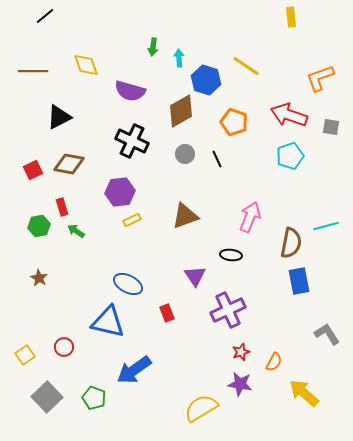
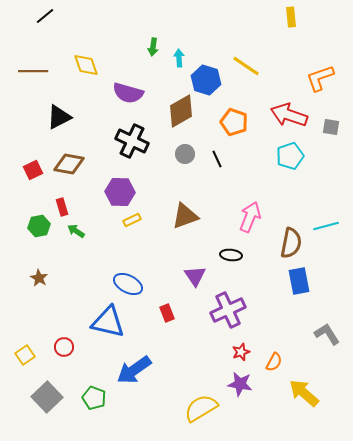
purple semicircle at (130, 91): moved 2 px left, 2 px down
purple hexagon at (120, 192): rotated 8 degrees clockwise
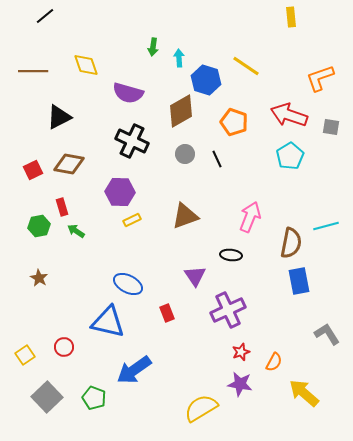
cyan pentagon at (290, 156): rotated 12 degrees counterclockwise
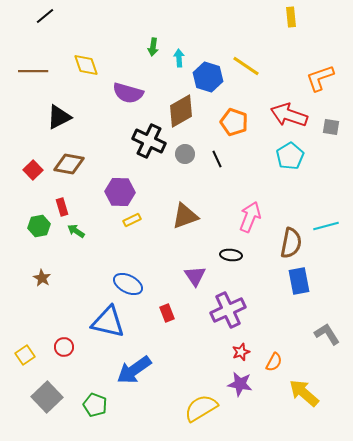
blue hexagon at (206, 80): moved 2 px right, 3 px up
black cross at (132, 141): moved 17 px right
red square at (33, 170): rotated 18 degrees counterclockwise
brown star at (39, 278): moved 3 px right
green pentagon at (94, 398): moved 1 px right, 7 px down
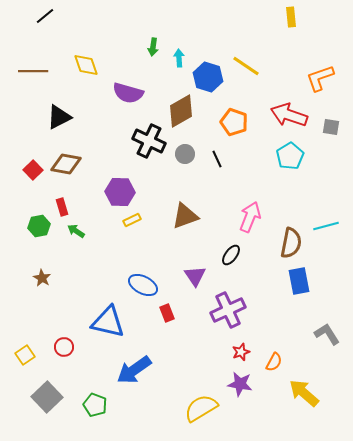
brown diamond at (69, 164): moved 3 px left
black ellipse at (231, 255): rotated 60 degrees counterclockwise
blue ellipse at (128, 284): moved 15 px right, 1 px down
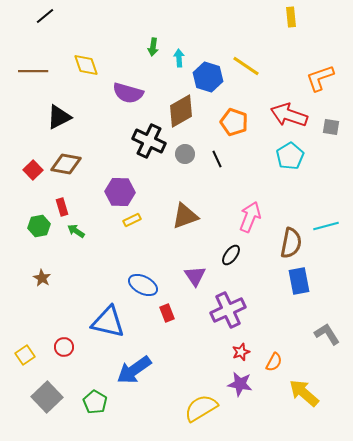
green pentagon at (95, 405): moved 3 px up; rotated 10 degrees clockwise
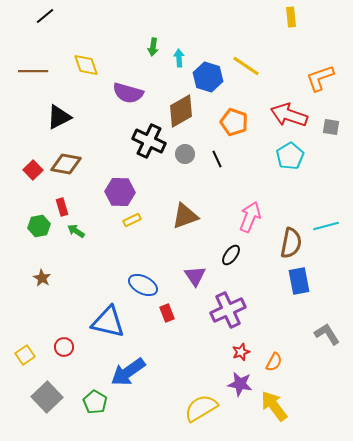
blue arrow at (134, 370): moved 6 px left, 2 px down
yellow arrow at (304, 393): moved 30 px left, 13 px down; rotated 12 degrees clockwise
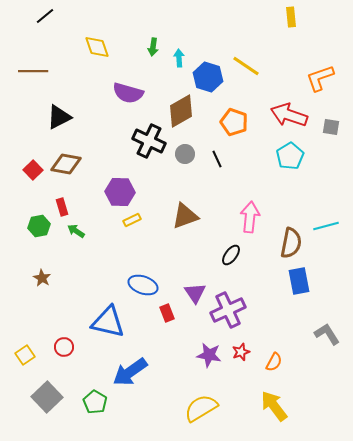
yellow diamond at (86, 65): moved 11 px right, 18 px up
pink arrow at (250, 217): rotated 16 degrees counterclockwise
purple triangle at (195, 276): moved 17 px down
blue ellipse at (143, 285): rotated 8 degrees counterclockwise
blue arrow at (128, 372): moved 2 px right
purple star at (240, 384): moved 31 px left, 29 px up
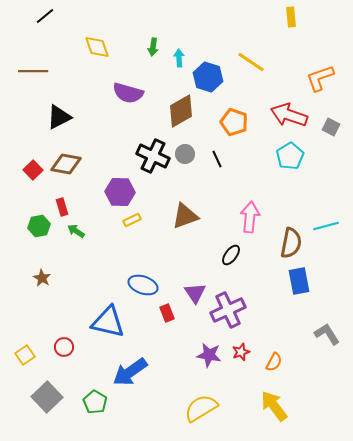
yellow line at (246, 66): moved 5 px right, 4 px up
gray square at (331, 127): rotated 18 degrees clockwise
black cross at (149, 141): moved 4 px right, 15 px down
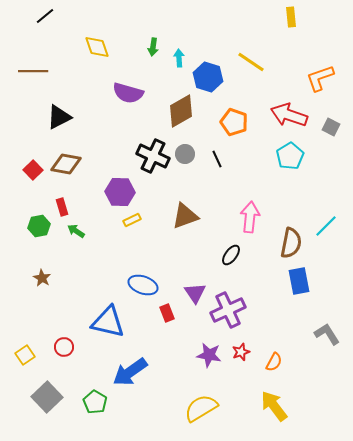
cyan line at (326, 226): rotated 30 degrees counterclockwise
